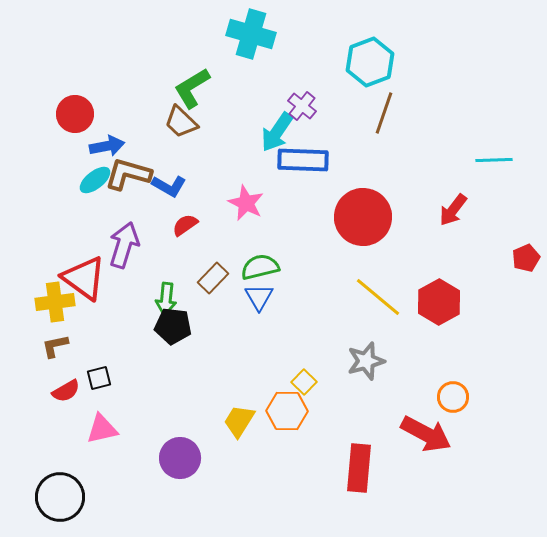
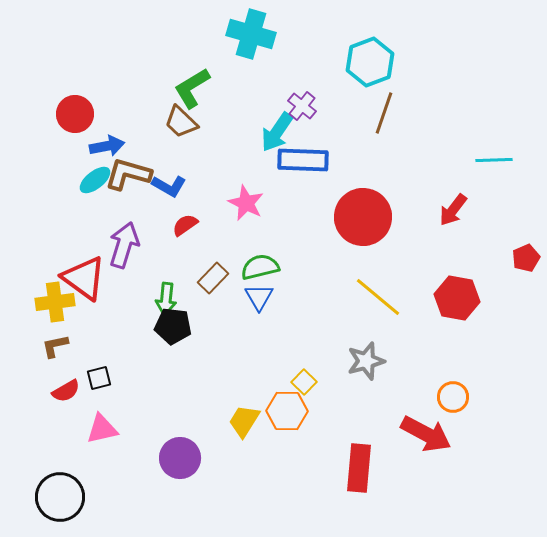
red hexagon at (439, 302): moved 18 px right, 4 px up; rotated 21 degrees counterclockwise
yellow trapezoid at (239, 421): moved 5 px right
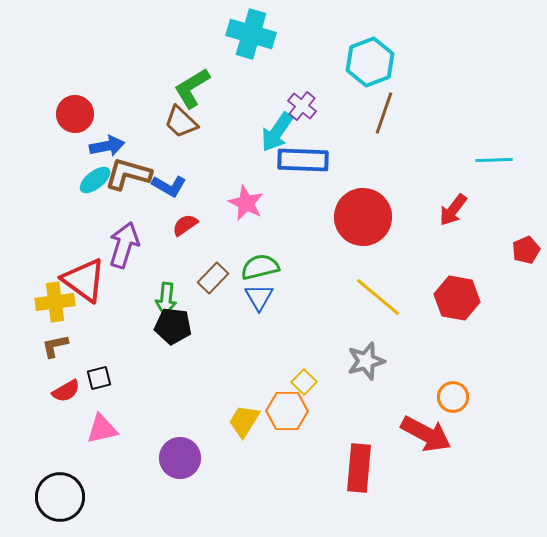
red pentagon at (526, 258): moved 8 px up
red triangle at (84, 278): moved 2 px down
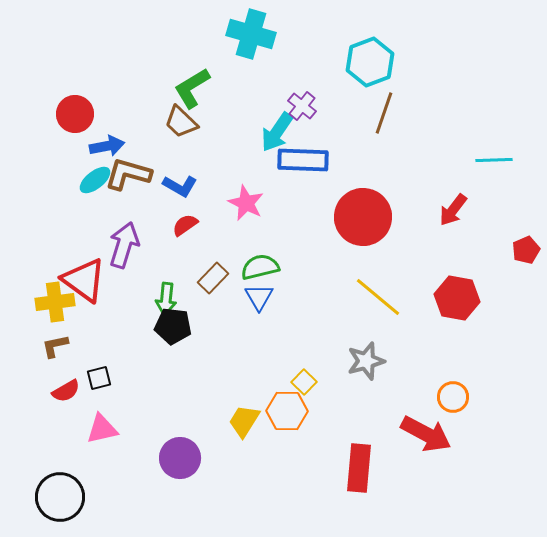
blue L-shape at (169, 186): moved 11 px right
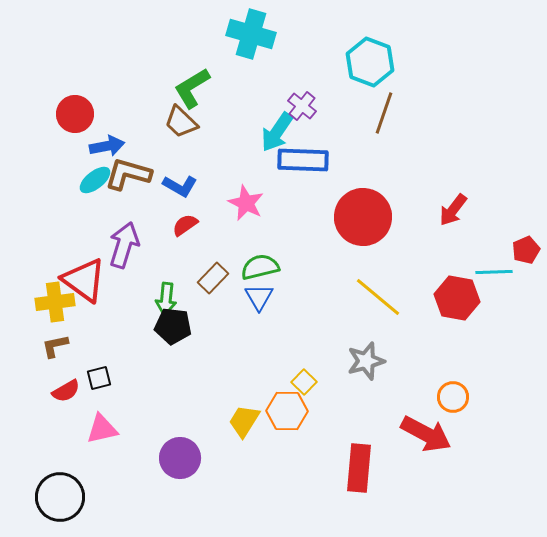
cyan hexagon at (370, 62): rotated 18 degrees counterclockwise
cyan line at (494, 160): moved 112 px down
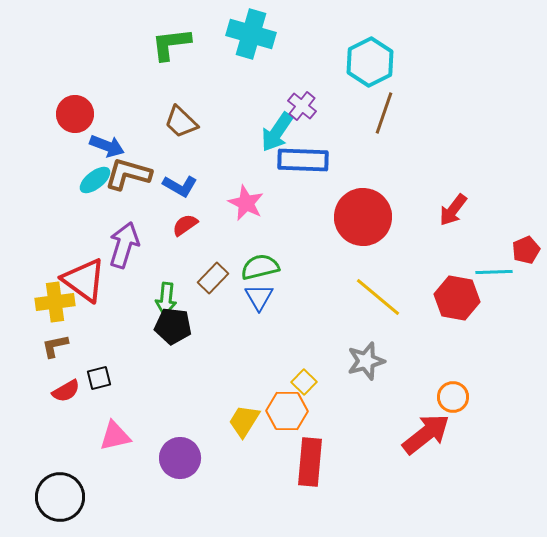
cyan hexagon at (370, 62): rotated 12 degrees clockwise
green L-shape at (192, 88): moved 21 px left, 44 px up; rotated 24 degrees clockwise
blue arrow at (107, 146): rotated 32 degrees clockwise
pink triangle at (102, 429): moved 13 px right, 7 px down
red arrow at (426, 434): rotated 66 degrees counterclockwise
red rectangle at (359, 468): moved 49 px left, 6 px up
